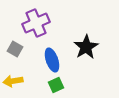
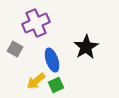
yellow arrow: moved 23 px right; rotated 30 degrees counterclockwise
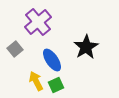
purple cross: moved 2 px right, 1 px up; rotated 16 degrees counterclockwise
gray square: rotated 21 degrees clockwise
blue ellipse: rotated 15 degrees counterclockwise
yellow arrow: rotated 102 degrees clockwise
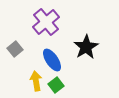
purple cross: moved 8 px right
yellow arrow: rotated 18 degrees clockwise
green square: rotated 14 degrees counterclockwise
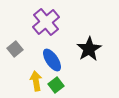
black star: moved 3 px right, 2 px down
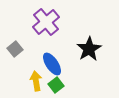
blue ellipse: moved 4 px down
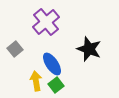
black star: rotated 20 degrees counterclockwise
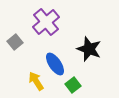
gray square: moved 7 px up
blue ellipse: moved 3 px right
yellow arrow: rotated 24 degrees counterclockwise
green square: moved 17 px right
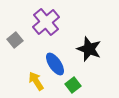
gray square: moved 2 px up
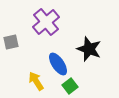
gray square: moved 4 px left, 2 px down; rotated 28 degrees clockwise
blue ellipse: moved 3 px right
green square: moved 3 px left, 1 px down
